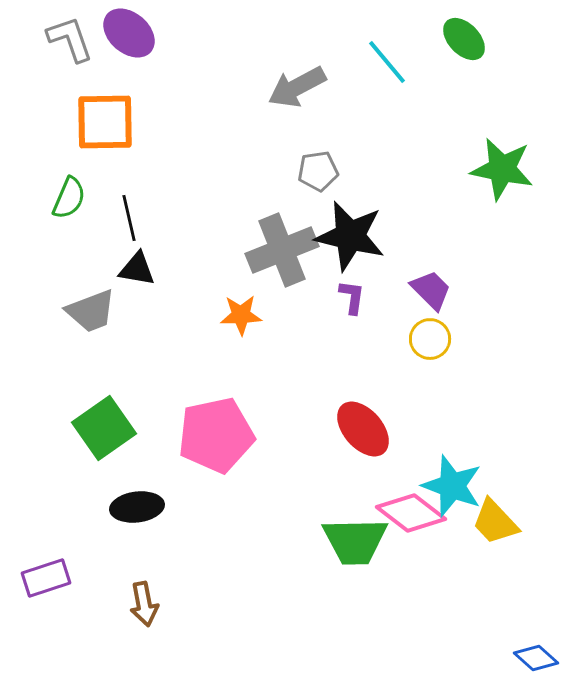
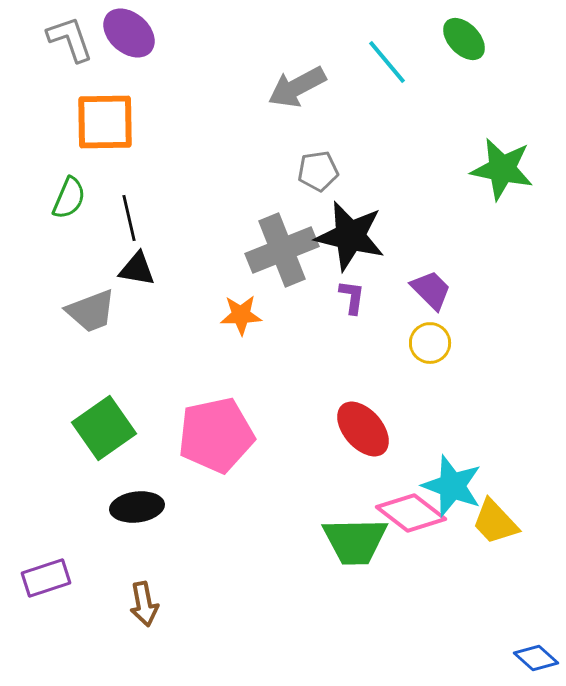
yellow circle: moved 4 px down
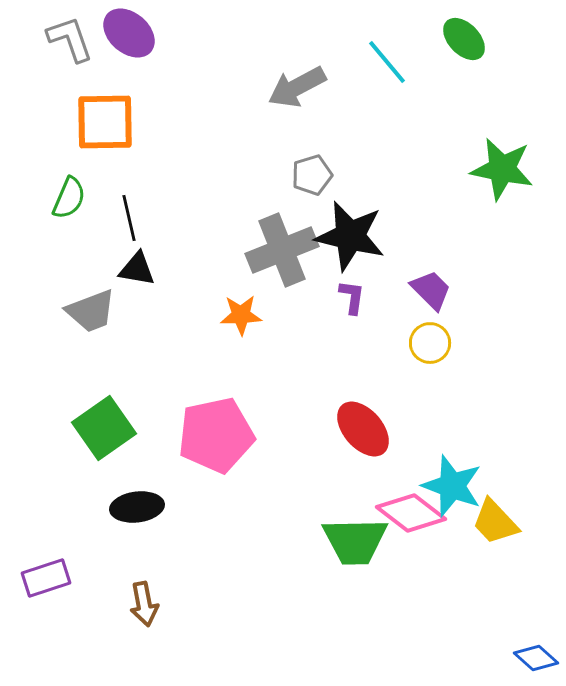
gray pentagon: moved 6 px left, 4 px down; rotated 9 degrees counterclockwise
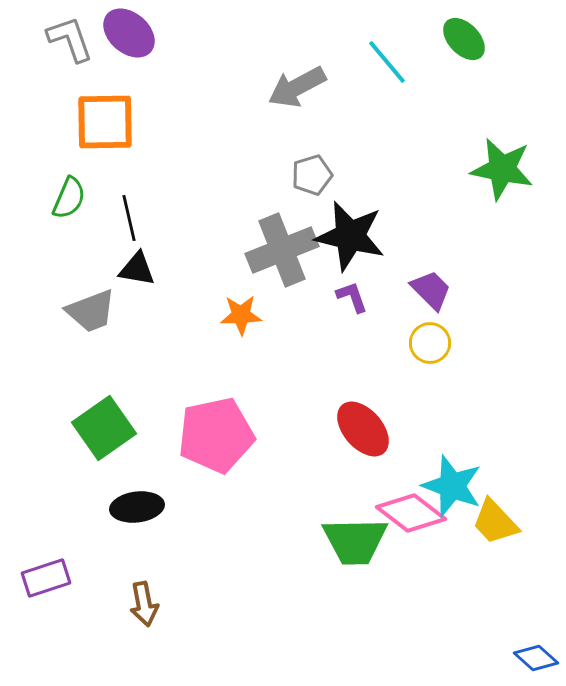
purple L-shape: rotated 27 degrees counterclockwise
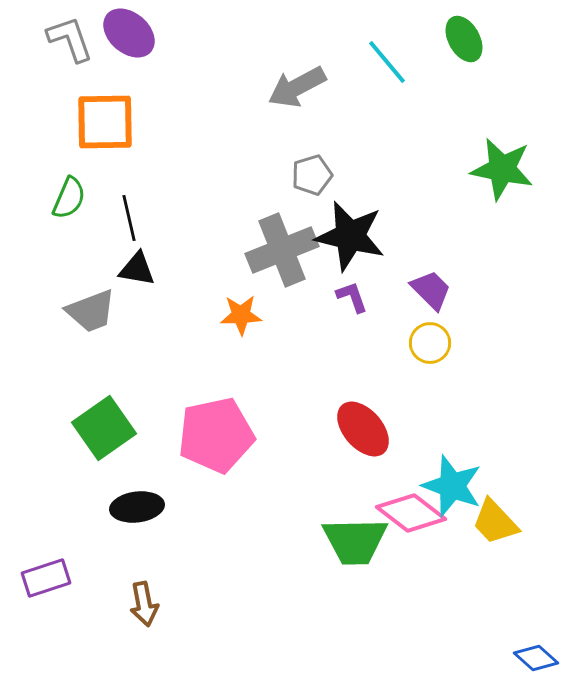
green ellipse: rotated 15 degrees clockwise
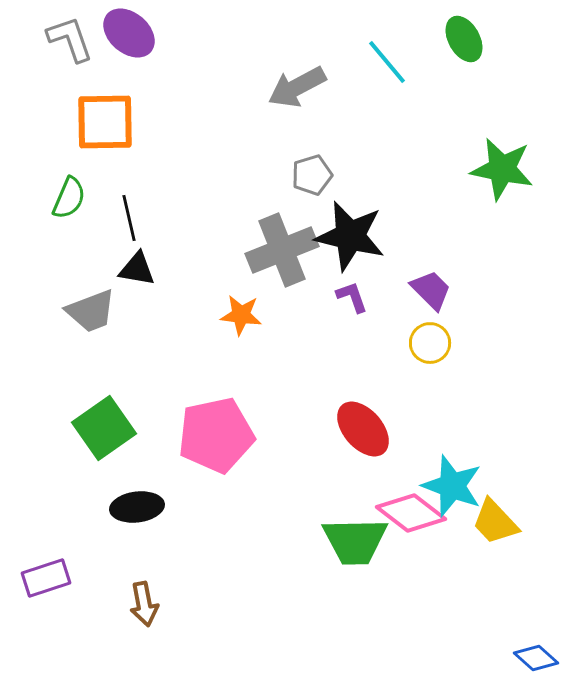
orange star: rotated 9 degrees clockwise
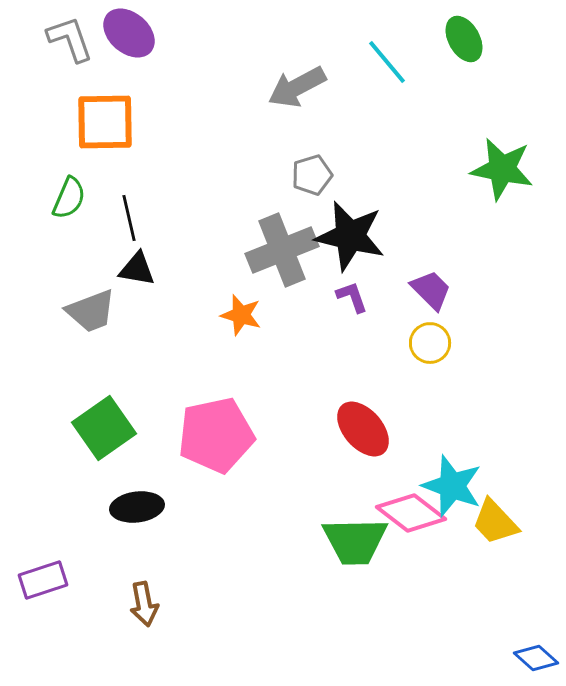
orange star: rotated 9 degrees clockwise
purple rectangle: moved 3 px left, 2 px down
